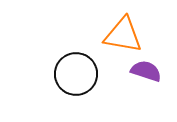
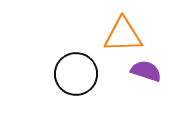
orange triangle: rotated 12 degrees counterclockwise
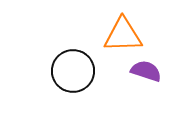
black circle: moved 3 px left, 3 px up
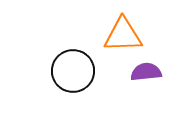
purple semicircle: moved 1 px down; rotated 24 degrees counterclockwise
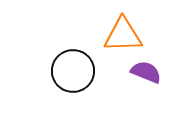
purple semicircle: rotated 28 degrees clockwise
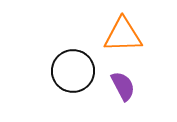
purple semicircle: moved 23 px left, 14 px down; rotated 40 degrees clockwise
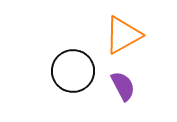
orange triangle: rotated 27 degrees counterclockwise
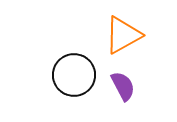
black circle: moved 1 px right, 4 px down
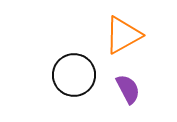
purple semicircle: moved 5 px right, 3 px down
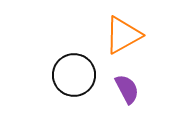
purple semicircle: moved 1 px left
